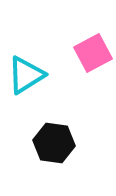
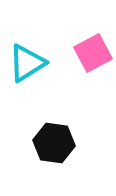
cyan triangle: moved 1 px right, 12 px up
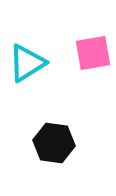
pink square: rotated 18 degrees clockwise
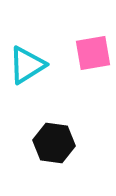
cyan triangle: moved 2 px down
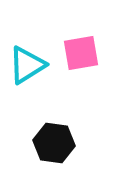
pink square: moved 12 px left
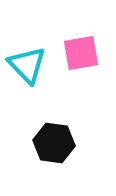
cyan triangle: rotated 42 degrees counterclockwise
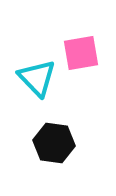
cyan triangle: moved 10 px right, 13 px down
